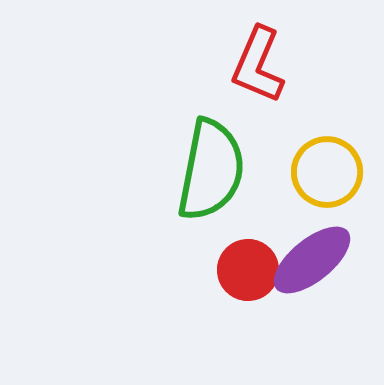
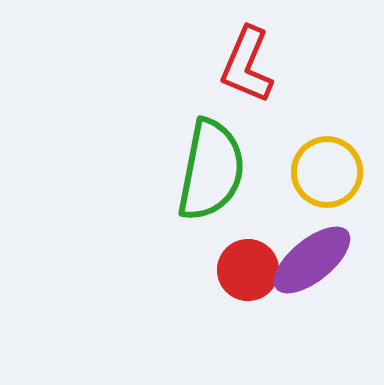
red L-shape: moved 11 px left
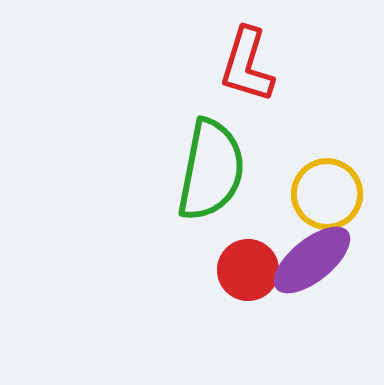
red L-shape: rotated 6 degrees counterclockwise
yellow circle: moved 22 px down
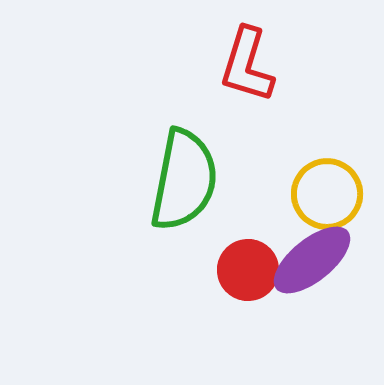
green semicircle: moved 27 px left, 10 px down
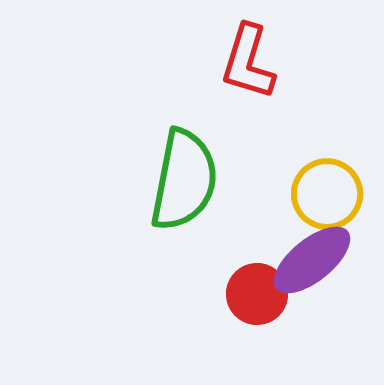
red L-shape: moved 1 px right, 3 px up
red circle: moved 9 px right, 24 px down
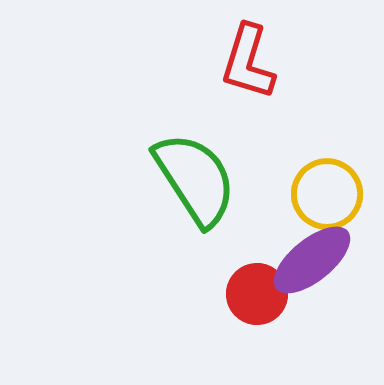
green semicircle: moved 11 px right, 1 px up; rotated 44 degrees counterclockwise
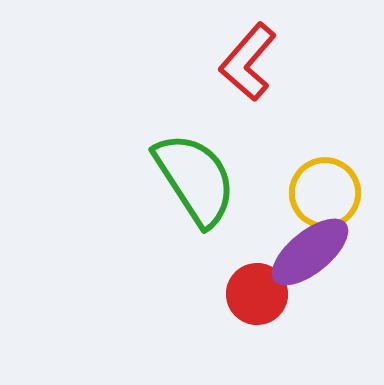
red L-shape: rotated 24 degrees clockwise
yellow circle: moved 2 px left, 1 px up
purple ellipse: moved 2 px left, 8 px up
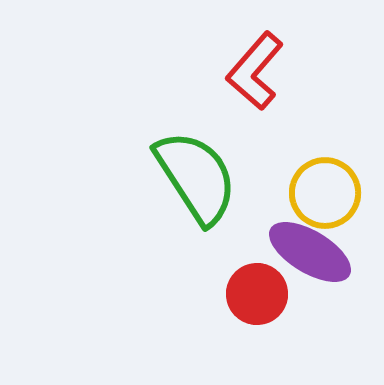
red L-shape: moved 7 px right, 9 px down
green semicircle: moved 1 px right, 2 px up
purple ellipse: rotated 70 degrees clockwise
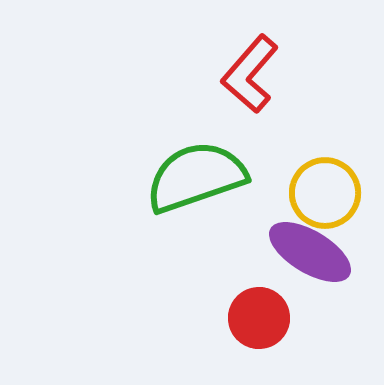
red L-shape: moved 5 px left, 3 px down
green semicircle: rotated 76 degrees counterclockwise
red circle: moved 2 px right, 24 px down
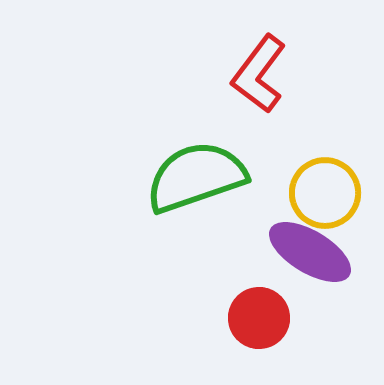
red L-shape: moved 9 px right; rotated 4 degrees counterclockwise
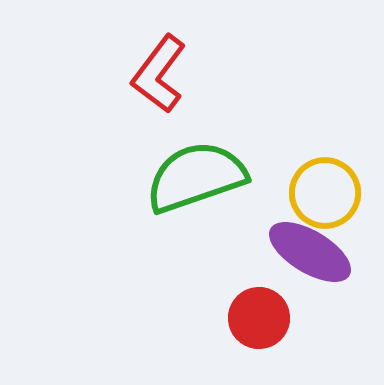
red L-shape: moved 100 px left
